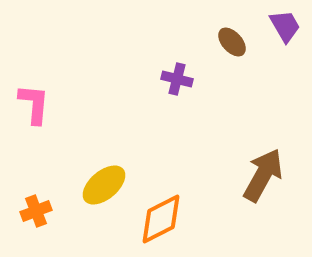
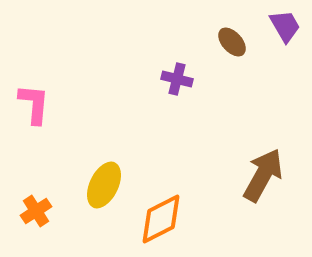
yellow ellipse: rotated 24 degrees counterclockwise
orange cross: rotated 12 degrees counterclockwise
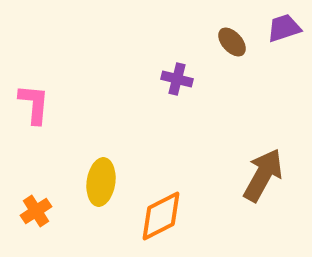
purple trapezoid: moved 1 px left, 2 px down; rotated 78 degrees counterclockwise
yellow ellipse: moved 3 px left, 3 px up; rotated 18 degrees counterclockwise
orange diamond: moved 3 px up
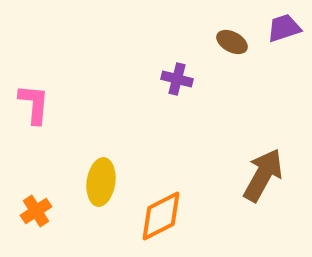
brown ellipse: rotated 20 degrees counterclockwise
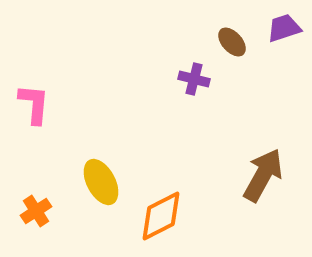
brown ellipse: rotated 20 degrees clockwise
purple cross: moved 17 px right
yellow ellipse: rotated 36 degrees counterclockwise
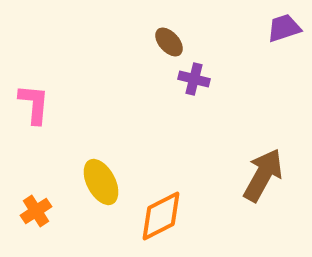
brown ellipse: moved 63 px left
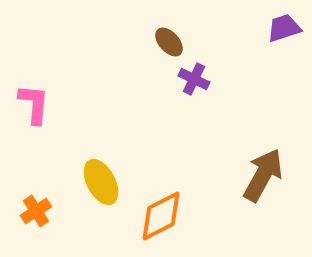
purple cross: rotated 12 degrees clockwise
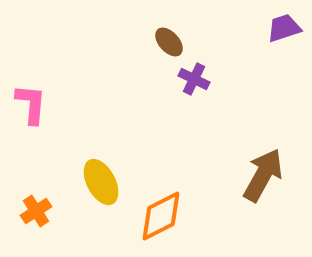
pink L-shape: moved 3 px left
